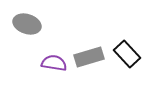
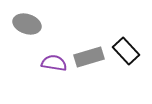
black rectangle: moved 1 px left, 3 px up
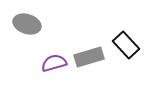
black rectangle: moved 6 px up
purple semicircle: rotated 25 degrees counterclockwise
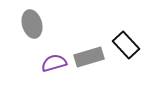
gray ellipse: moved 5 px right; rotated 56 degrees clockwise
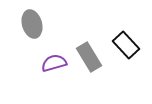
gray rectangle: rotated 76 degrees clockwise
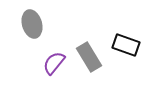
black rectangle: rotated 28 degrees counterclockwise
purple semicircle: rotated 35 degrees counterclockwise
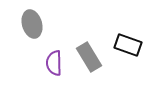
black rectangle: moved 2 px right
purple semicircle: rotated 40 degrees counterclockwise
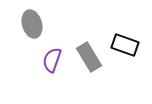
black rectangle: moved 3 px left
purple semicircle: moved 2 px left, 3 px up; rotated 20 degrees clockwise
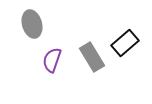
black rectangle: moved 2 px up; rotated 60 degrees counterclockwise
gray rectangle: moved 3 px right
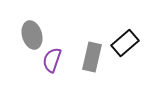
gray ellipse: moved 11 px down
gray rectangle: rotated 44 degrees clockwise
